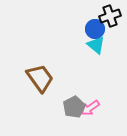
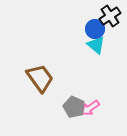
black cross: rotated 15 degrees counterclockwise
gray pentagon: rotated 20 degrees counterclockwise
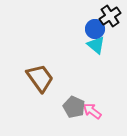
pink arrow: moved 2 px right, 3 px down; rotated 72 degrees clockwise
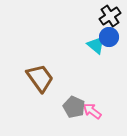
blue circle: moved 14 px right, 8 px down
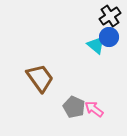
pink arrow: moved 2 px right, 2 px up
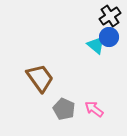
gray pentagon: moved 10 px left, 2 px down
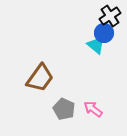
blue circle: moved 5 px left, 4 px up
brown trapezoid: rotated 72 degrees clockwise
pink arrow: moved 1 px left
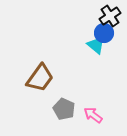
pink arrow: moved 6 px down
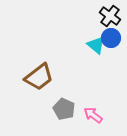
black cross: rotated 20 degrees counterclockwise
blue circle: moved 7 px right, 5 px down
brown trapezoid: moved 1 px left, 1 px up; rotated 16 degrees clockwise
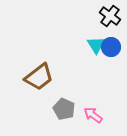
blue circle: moved 9 px down
cyan triangle: rotated 18 degrees clockwise
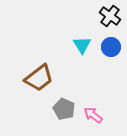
cyan triangle: moved 14 px left
brown trapezoid: moved 1 px down
